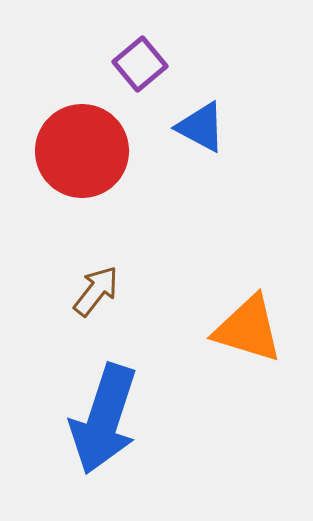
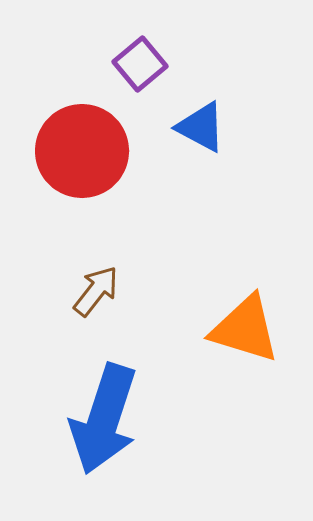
orange triangle: moved 3 px left
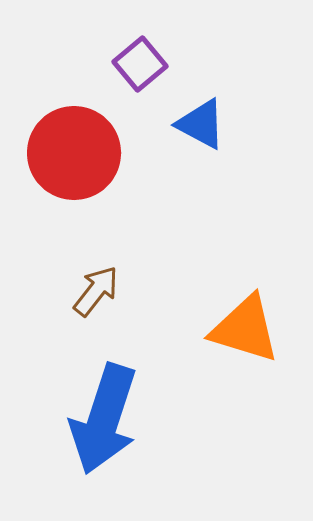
blue triangle: moved 3 px up
red circle: moved 8 px left, 2 px down
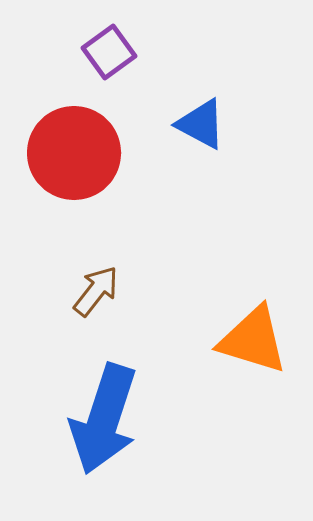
purple square: moved 31 px left, 12 px up; rotated 4 degrees clockwise
orange triangle: moved 8 px right, 11 px down
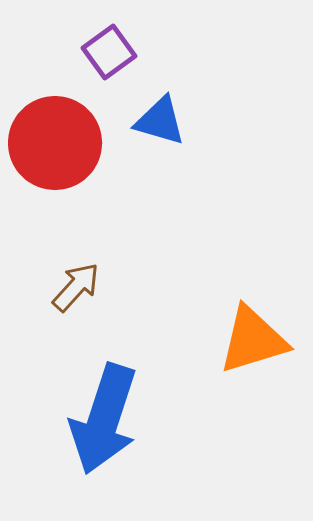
blue triangle: moved 41 px left, 3 px up; rotated 12 degrees counterclockwise
red circle: moved 19 px left, 10 px up
brown arrow: moved 20 px left, 4 px up; rotated 4 degrees clockwise
orange triangle: rotated 34 degrees counterclockwise
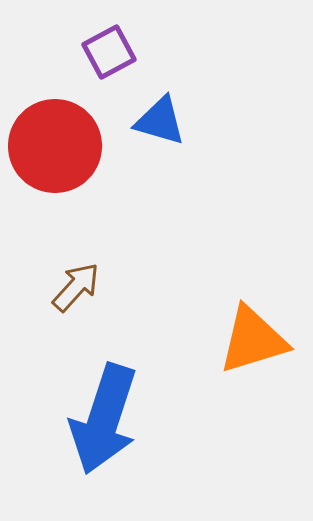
purple square: rotated 8 degrees clockwise
red circle: moved 3 px down
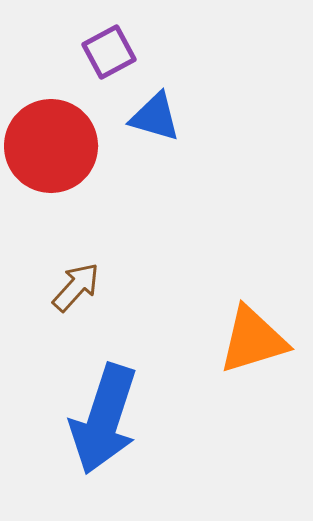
blue triangle: moved 5 px left, 4 px up
red circle: moved 4 px left
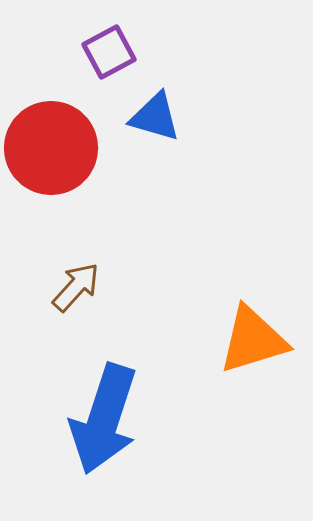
red circle: moved 2 px down
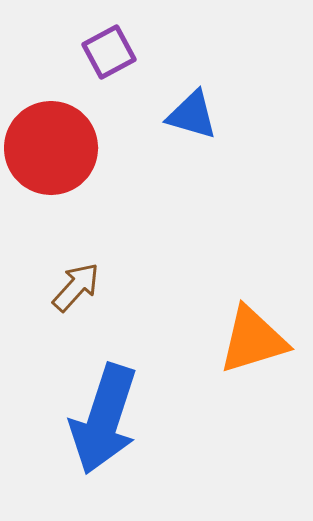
blue triangle: moved 37 px right, 2 px up
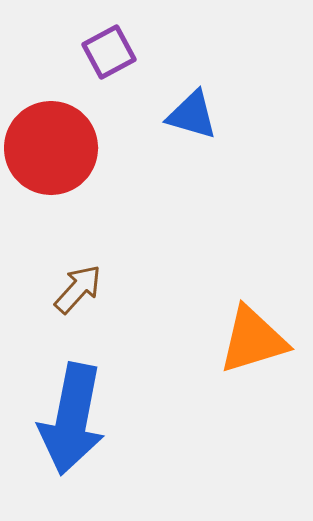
brown arrow: moved 2 px right, 2 px down
blue arrow: moved 32 px left; rotated 7 degrees counterclockwise
